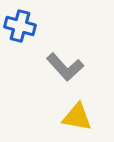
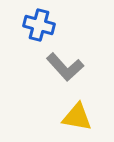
blue cross: moved 19 px right, 1 px up
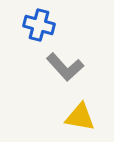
yellow triangle: moved 3 px right
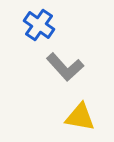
blue cross: rotated 20 degrees clockwise
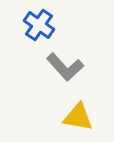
yellow triangle: moved 2 px left
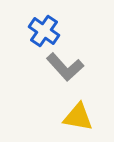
blue cross: moved 5 px right, 6 px down
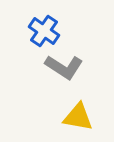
gray L-shape: moved 1 px left; rotated 15 degrees counterclockwise
